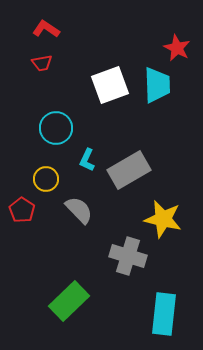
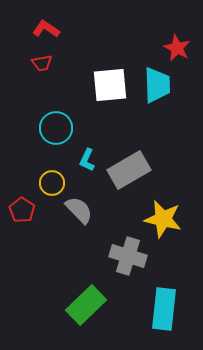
white square: rotated 15 degrees clockwise
yellow circle: moved 6 px right, 4 px down
green rectangle: moved 17 px right, 4 px down
cyan rectangle: moved 5 px up
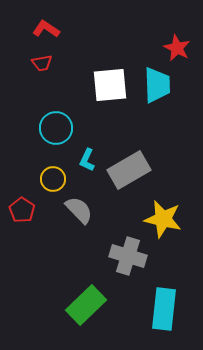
yellow circle: moved 1 px right, 4 px up
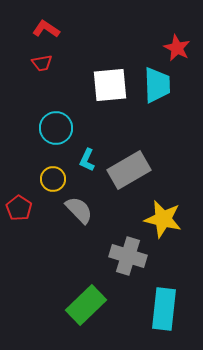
red pentagon: moved 3 px left, 2 px up
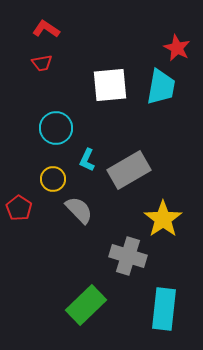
cyan trapezoid: moved 4 px right, 2 px down; rotated 12 degrees clockwise
yellow star: rotated 24 degrees clockwise
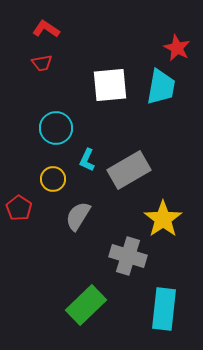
gray semicircle: moved 1 px left, 6 px down; rotated 104 degrees counterclockwise
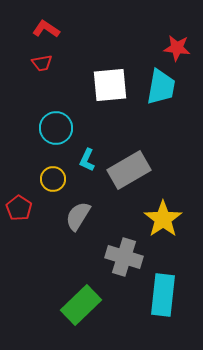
red star: rotated 20 degrees counterclockwise
gray cross: moved 4 px left, 1 px down
green rectangle: moved 5 px left
cyan rectangle: moved 1 px left, 14 px up
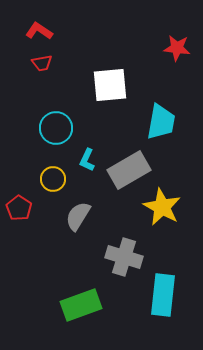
red L-shape: moved 7 px left, 2 px down
cyan trapezoid: moved 35 px down
yellow star: moved 1 px left, 12 px up; rotated 9 degrees counterclockwise
green rectangle: rotated 24 degrees clockwise
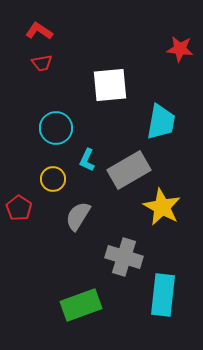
red star: moved 3 px right, 1 px down
